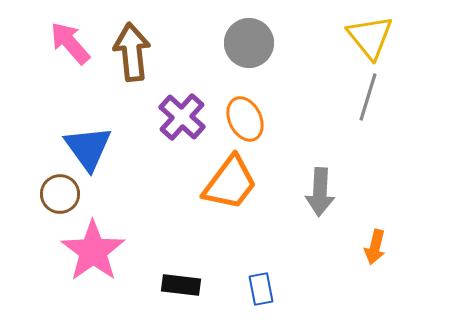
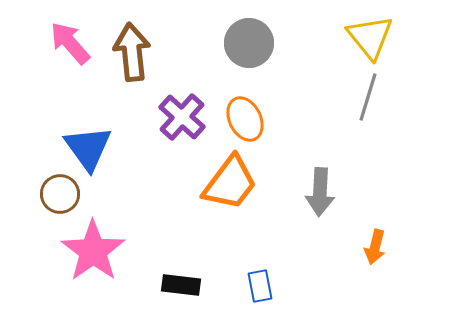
blue rectangle: moved 1 px left, 3 px up
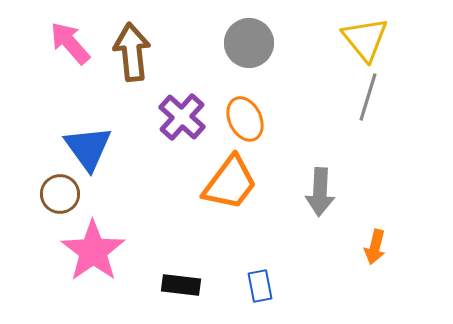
yellow triangle: moved 5 px left, 2 px down
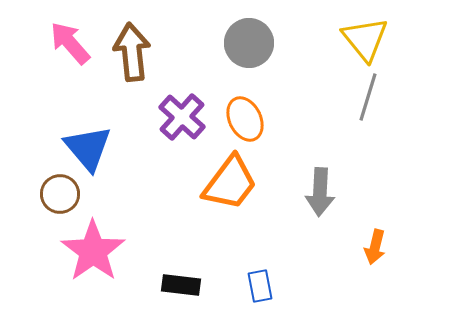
blue triangle: rotated 4 degrees counterclockwise
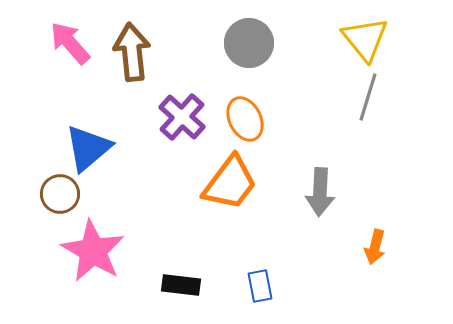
blue triangle: rotated 30 degrees clockwise
pink star: rotated 6 degrees counterclockwise
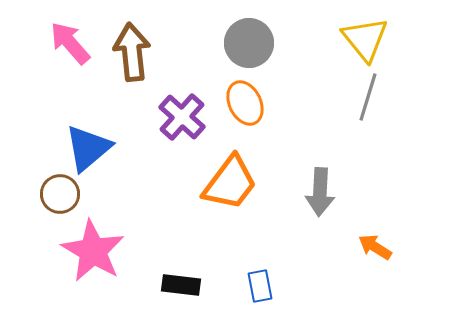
orange ellipse: moved 16 px up
orange arrow: rotated 108 degrees clockwise
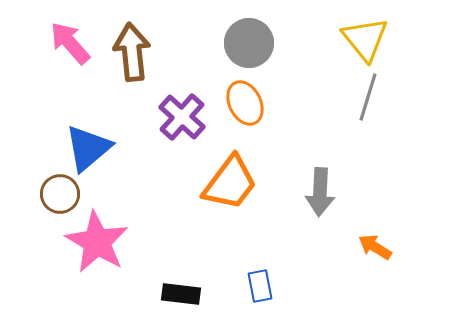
pink star: moved 4 px right, 9 px up
black rectangle: moved 9 px down
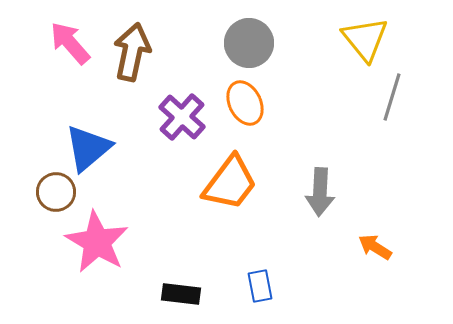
brown arrow: rotated 18 degrees clockwise
gray line: moved 24 px right
brown circle: moved 4 px left, 2 px up
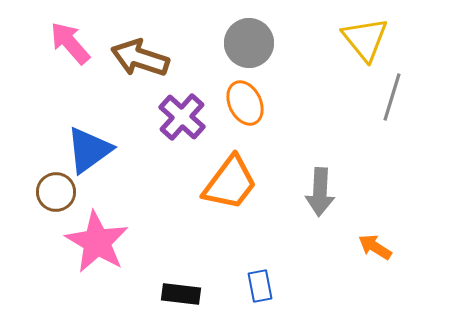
brown arrow: moved 8 px right, 6 px down; rotated 84 degrees counterclockwise
blue triangle: moved 1 px right, 2 px down; rotated 4 degrees clockwise
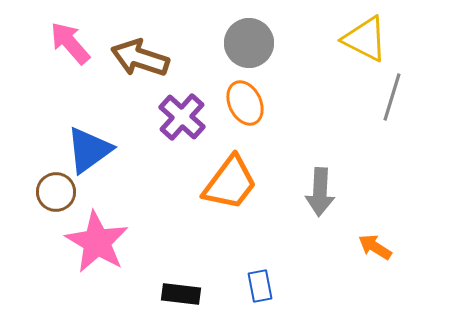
yellow triangle: rotated 24 degrees counterclockwise
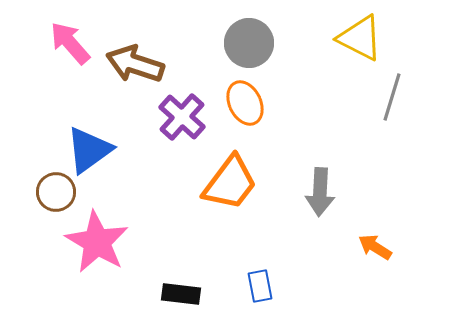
yellow triangle: moved 5 px left, 1 px up
brown arrow: moved 5 px left, 6 px down
